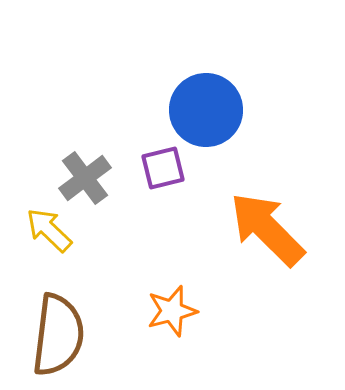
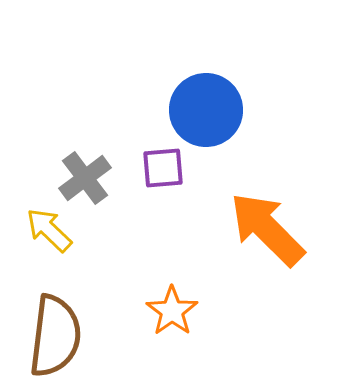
purple square: rotated 9 degrees clockwise
orange star: rotated 21 degrees counterclockwise
brown semicircle: moved 3 px left, 1 px down
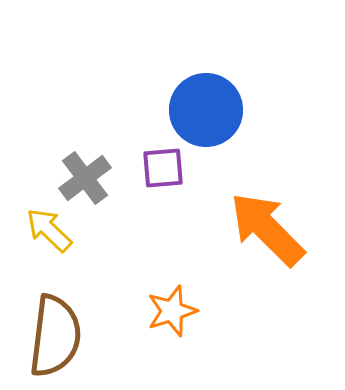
orange star: rotated 18 degrees clockwise
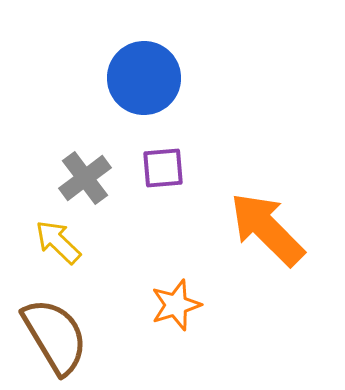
blue circle: moved 62 px left, 32 px up
yellow arrow: moved 9 px right, 12 px down
orange star: moved 4 px right, 6 px up
brown semicircle: rotated 38 degrees counterclockwise
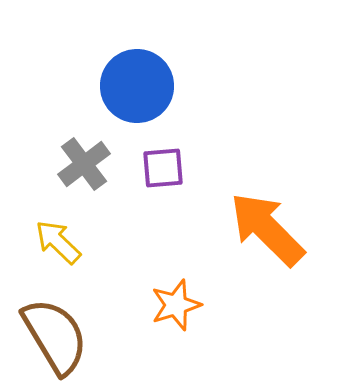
blue circle: moved 7 px left, 8 px down
gray cross: moved 1 px left, 14 px up
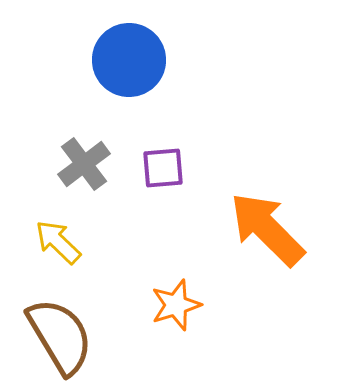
blue circle: moved 8 px left, 26 px up
brown semicircle: moved 5 px right
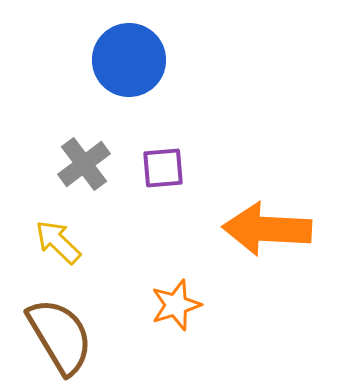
orange arrow: rotated 42 degrees counterclockwise
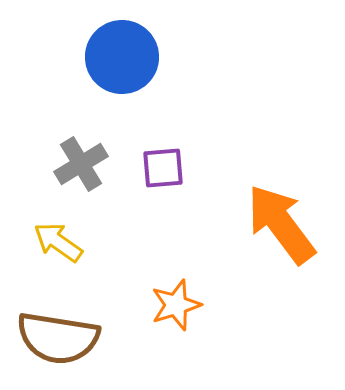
blue circle: moved 7 px left, 3 px up
gray cross: moved 3 px left; rotated 6 degrees clockwise
orange arrow: moved 14 px right, 5 px up; rotated 50 degrees clockwise
yellow arrow: rotated 9 degrees counterclockwise
brown semicircle: moved 2 px left, 2 px down; rotated 130 degrees clockwise
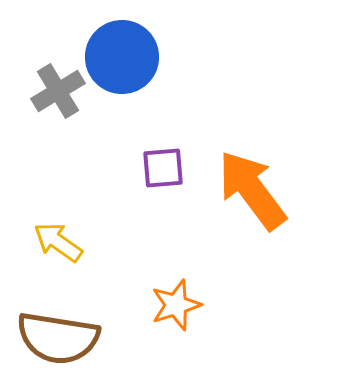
gray cross: moved 23 px left, 73 px up
orange arrow: moved 29 px left, 34 px up
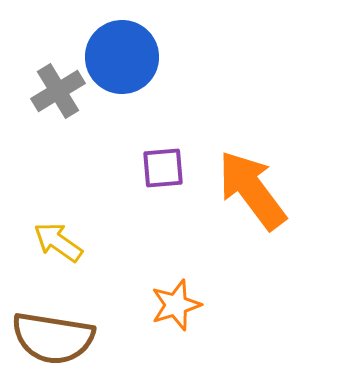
brown semicircle: moved 5 px left
